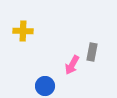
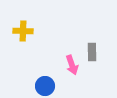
gray rectangle: rotated 12 degrees counterclockwise
pink arrow: rotated 48 degrees counterclockwise
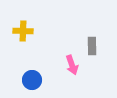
gray rectangle: moved 6 px up
blue circle: moved 13 px left, 6 px up
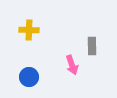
yellow cross: moved 6 px right, 1 px up
blue circle: moved 3 px left, 3 px up
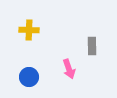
pink arrow: moved 3 px left, 4 px down
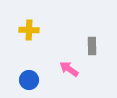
pink arrow: rotated 144 degrees clockwise
blue circle: moved 3 px down
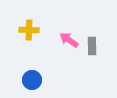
pink arrow: moved 29 px up
blue circle: moved 3 px right
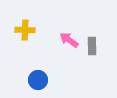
yellow cross: moved 4 px left
blue circle: moved 6 px right
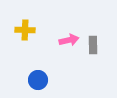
pink arrow: rotated 132 degrees clockwise
gray rectangle: moved 1 px right, 1 px up
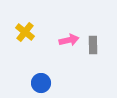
yellow cross: moved 2 px down; rotated 36 degrees clockwise
blue circle: moved 3 px right, 3 px down
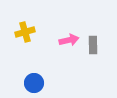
yellow cross: rotated 36 degrees clockwise
blue circle: moved 7 px left
